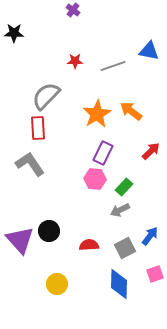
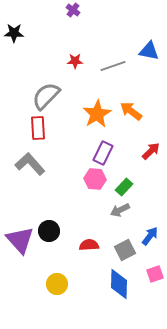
gray L-shape: rotated 8 degrees counterclockwise
gray square: moved 2 px down
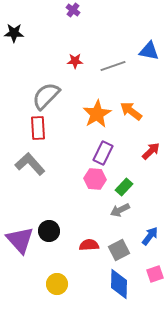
gray square: moved 6 px left
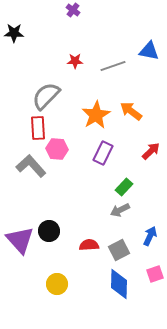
orange star: moved 1 px left, 1 px down
gray L-shape: moved 1 px right, 2 px down
pink hexagon: moved 38 px left, 30 px up
blue arrow: rotated 12 degrees counterclockwise
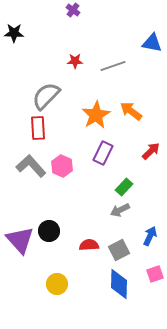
blue triangle: moved 3 px right, 8 px up
pink hexagon: moved 5 px right, 17 px down; rotated 20 degrees clockwise
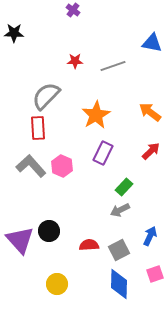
orange arrow: moved 19 px right, 1 px down
